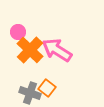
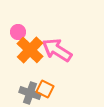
orange square: moved 2 px left, 1 px down; rotated 12 degrees counterclockwise
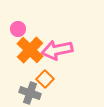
pink circle: moved 3 px up
pink arrow: rotated 44 degrees counterclockwise
orange square: moved 10 px up; rotated 18 degrees clockwise
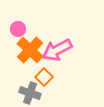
pink arrow: rotated 16 degrees counterclockwise
orange square: moved 1 px left, 2 px up
